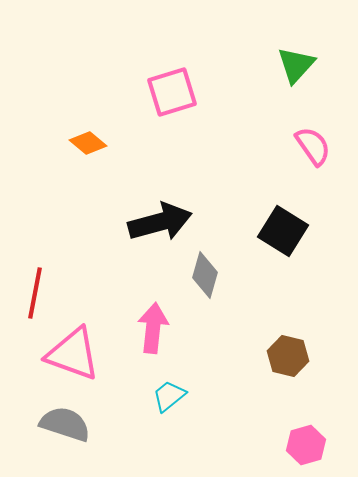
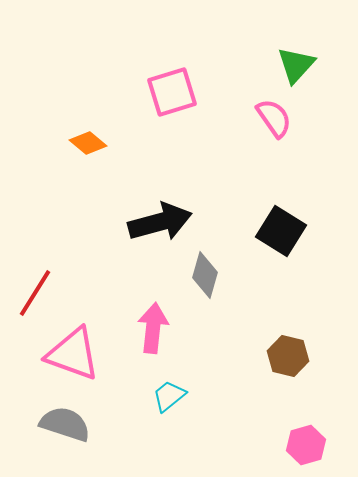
pink semicircle: moved 39 px left, 28 px up
black square: moved 2 px left
red line: rotated 21 degrees clockwise
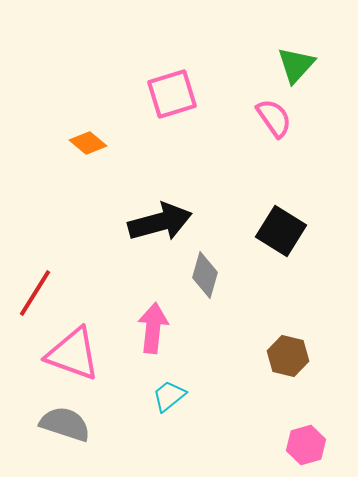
pink square: moved 2 px down
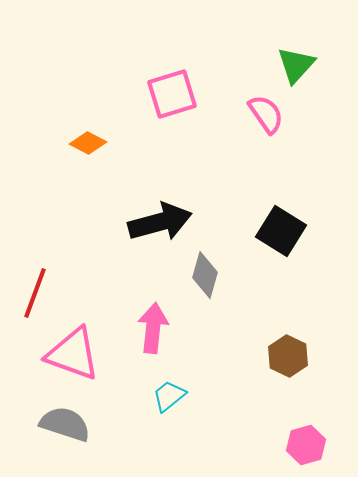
pink semicircle: moved 8 px left, 4 px up
orange diamond: rotated 12 degrees counterclockwise
red line: rotated 12 degrees counterclockwise
brown hexagon: rotated 12 degrees clockwise
